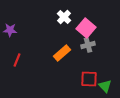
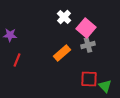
purple star: moved 5 px down
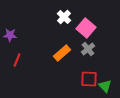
gray cross: moved 4 px down; rotated 24 degrees counterclockwise
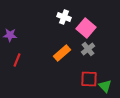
white cross: rotated 24 degrees counterclockwise
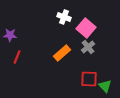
gray cross: moved 2 px up
red line: moved 3 px up
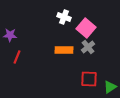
orange rectangle: moved 2 px right, 3 px up; rotated 42 degrees clockwise
green triangle: moved 5 px right, 1 px down; rotated 40 degrees clockwise
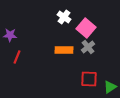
white cross: rotated 16 degrees clockwise
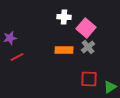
white cross: rotated 32 degrees counterclockwise
purple star: moved 3 px down; rotated 16 degrees counterclockwise
red line: rotated 40 degrees clockwise
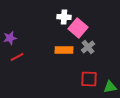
pink square: moved 8 px left
green triangle: rotated 24 degrees clockwise
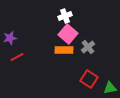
white cross: moved 1 px right, 1 px up; rotated 24 degrees counterclockwise
pink square: moved 10 px left, 6 px down
red square: rotated 30 degrees clockwise
green triangle: moved 1 px down
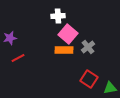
white cross: moved 7 px left; rotated 16 degrees clockwise
red line: moved 1 px right, 1 px down
